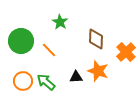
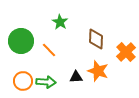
green arrow: rotated 144 degrees clockwise
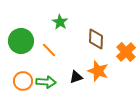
black triangle: rotated 16 degrees counterclockwise
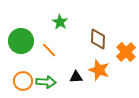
brown diamond: moved 2 px right
orange star: moved 1 px right, 1 px up
black triangle: rotated 16 degrees clockwise
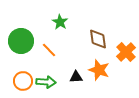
brown diamond: rotated 10 degrees counterclockwise
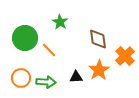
green circle: moved 4 px right, 3 px up
orange cross: moved 1 px left, 4 px down
orange star: rotated 20 degrees clockwise
orange circle: moved 2 px left, 3 px up
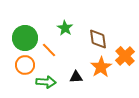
green star: moved 5 px right, 6 px down
orange star: moved 2 px right, 3 px up
orange circle: moved 4 px right, 13 px up
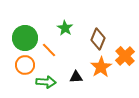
brown diamond: rotated 30 degrees clockwise
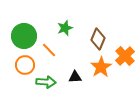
green star: rotated 21 degrees clockwise
green circle: moved 1 px left, 2 px up
black triangle: moved 1 px left
